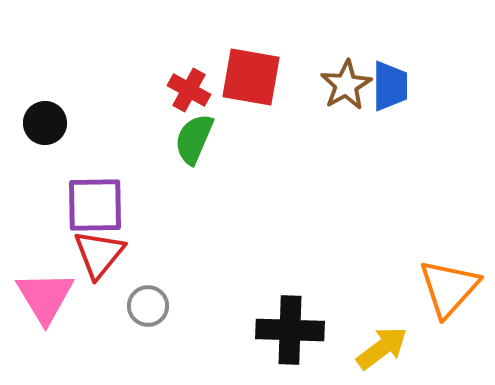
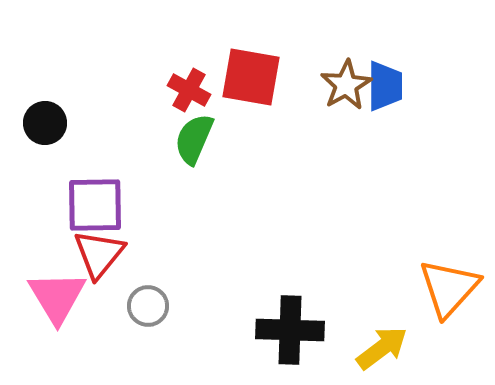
blue trapezoid: moved 5 px left
pink triangle: moved 12 px right
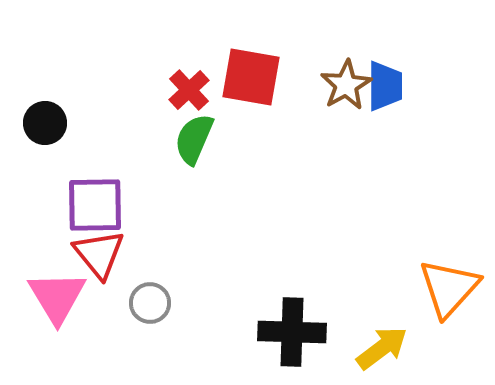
red cross: rotated 18 degrees clockwise
red triangle: rotated 18 degrees counterclockwise
gray circle: moved 2 px right, 3 px up
black cross: moved 2 px right, 2 px down
